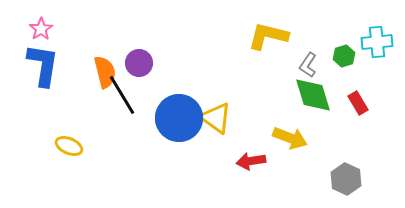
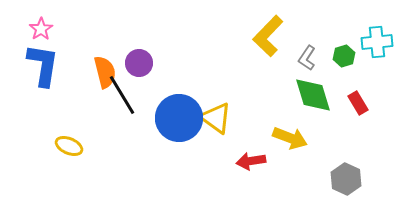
yellow L-shape: rotated 60 degrees counterclockwise
gray L-shape: moved 1 px left, 7 px up
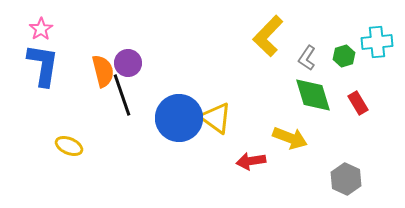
purple circle: moved 11 px left
orange semicircle: moved 2 px left, 1 px up
black line: rotated 12 degrees clockwise
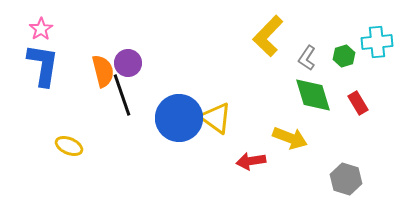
gray hexagon: rotated 8 degrees counterclockwise
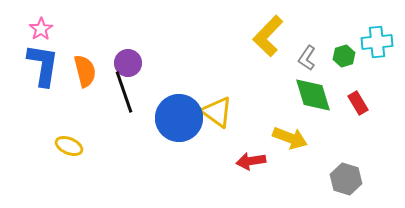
orange semicircle: moved 18 px left
black line: moved 2 px right, 3 px up
yellow triangle: moved 1 px right, 6 px up
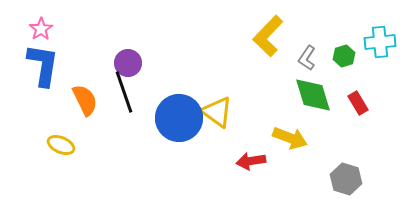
cyan cross: moved 3 px right
orange semicircle: moved 29 px down; rotated 12 degrees counterclockwise
yellow ellipse: moved 8 px left, 1 px up
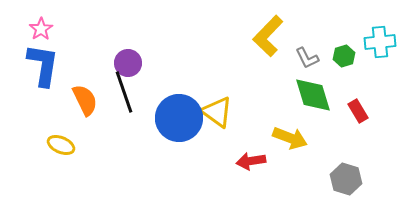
gray L-shape: rotated 60 degrees counterclockwise
red rectangle: moved 8 px down
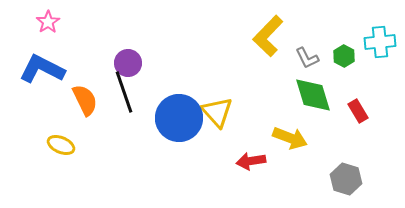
pink star: moved 7 px right, 7 px up
green hexagon: rotated 15 degrees counterclockwise
blue L-shape: moved 1 px left, 4 px down; rotated 72 degrees counterclockwise
yellow triangle: rotated 12 degrees clockwise
